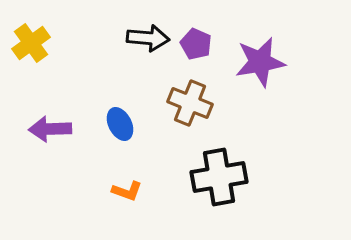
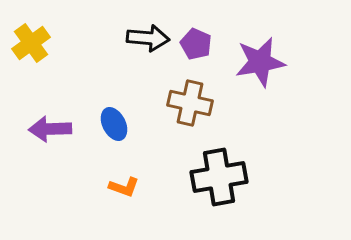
brown cross: rotated 9 degrees counterclockwise
blue ellipse: moved 6 px left
orange L-shape: moved 3 px left, 4 px up
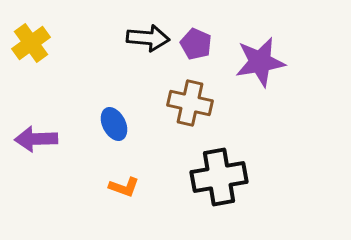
purple arrow: moved 14 px left, 10 px down
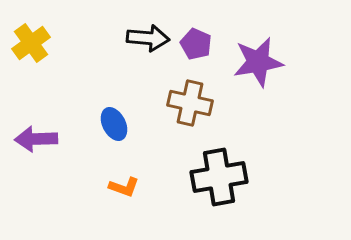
purple star: moved 2 px left
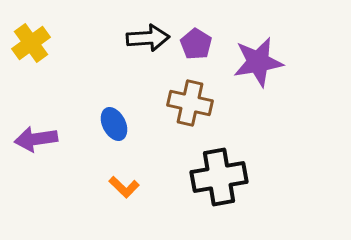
black arrow: rotated 9 degrees counterclockwise
purple pentagon: rotated 8 degrees clockwise
purple arrow: rotated 6 degrees counterclockwise
orange L-shape: rotated 24 degrees clockwise
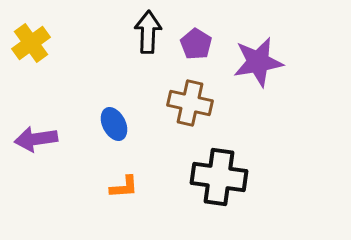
black arrow: moved 6 px up; rotated 84 degrees counterclockwise
black cross: rotated 18 degrees clockwise
orange L-shape: rotated 48 degrees counterclockwise
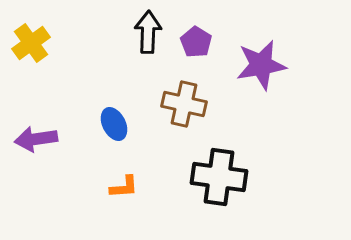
purple pentagon: moved 2 px up
purple star: moved 3 px right, 3 px down
brown cross: moved 6 px left, 1 px down
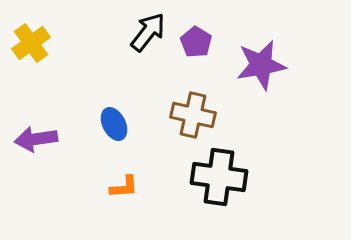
black arrow: rotated 36 degrees clockwise
brown cross: moved 9 px right, 11 px down
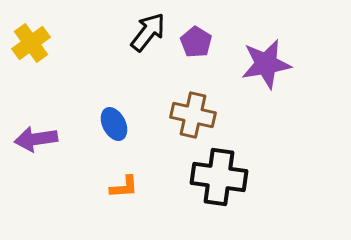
purple star: moved 5 px right, 1 px up
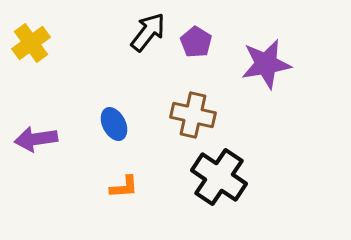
black cross: rotated 26 degrees clockwise
